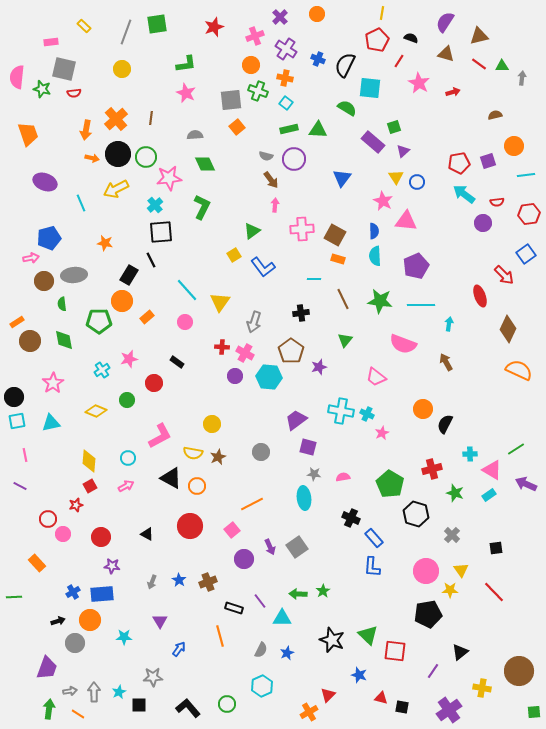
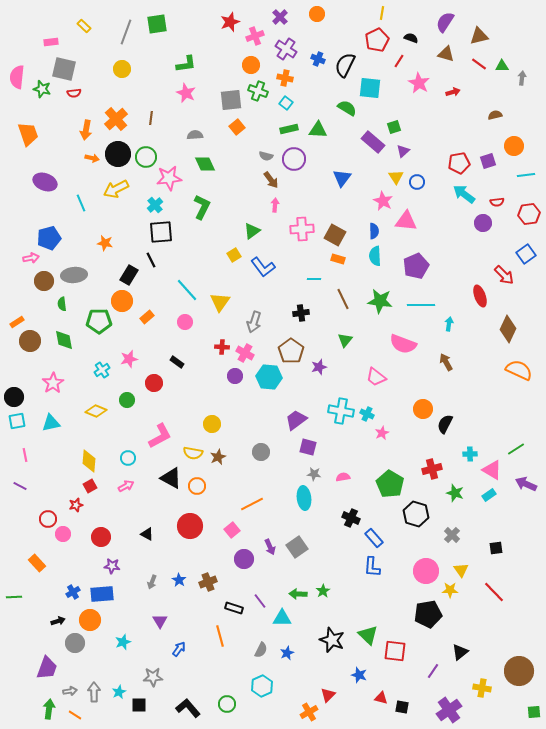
red star at (214, 27): moved 16 px right, 5 px up
cyan star at (124, 637): moved 1 px left, 5 px down; rotated 21 degrees counterclockwise
orange line at (78, 714): moved 3 px left, 1 px down
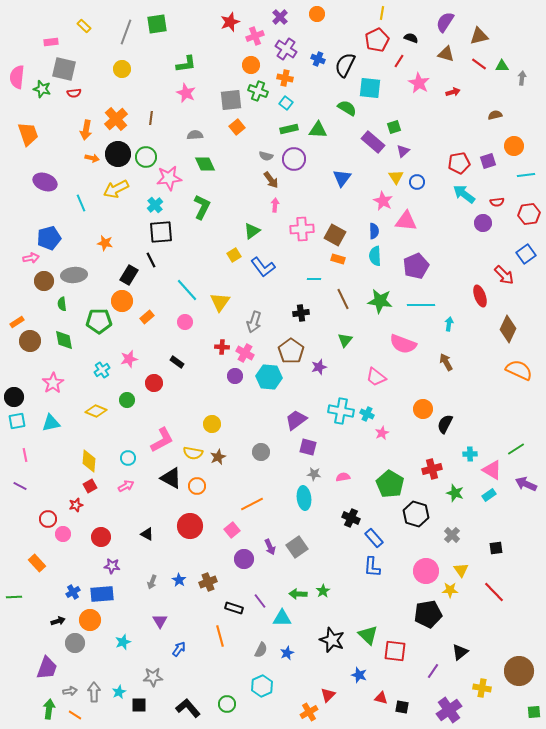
pink L-shape at (160, 436): moved 2 px right, 4 px down
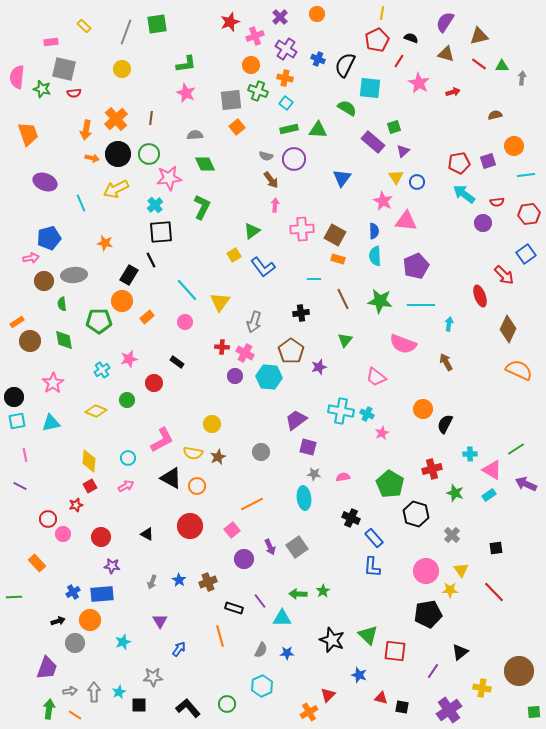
green circle at (146, 157): moved 3 px right, 3 px up
blue star at (287, 653): rotated 24 degrees clockwise
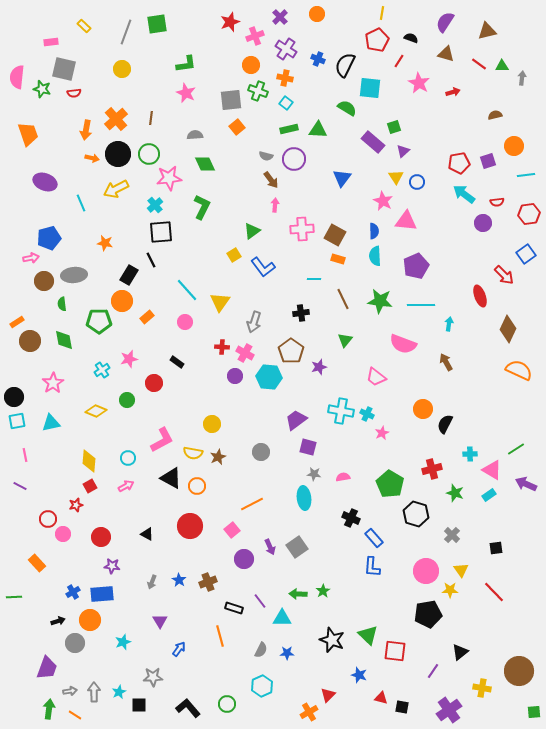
brown triangle at (479, 36): moved 8 px right, 5 px up
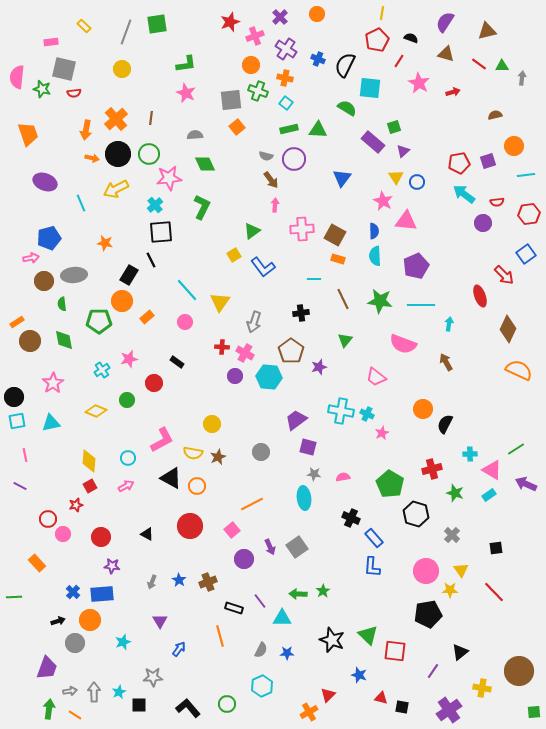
blue cross at (73, 592): rotated 16 degrees counterclockwise
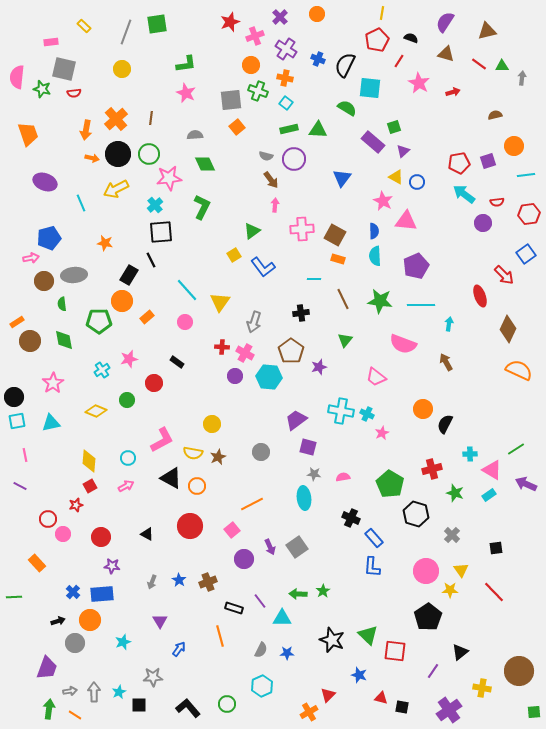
yellow triangle at (396, 177): rotated 28 degrees counterclockwise
black pentagon at (428, 614): moved 3 px down; rotated 24 degrees counterclockwise
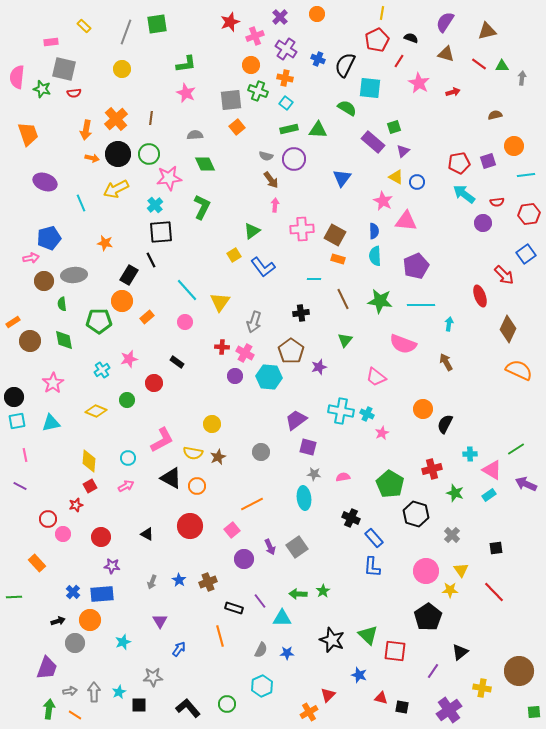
orange rectangle at (17, 322): moved 4 px left
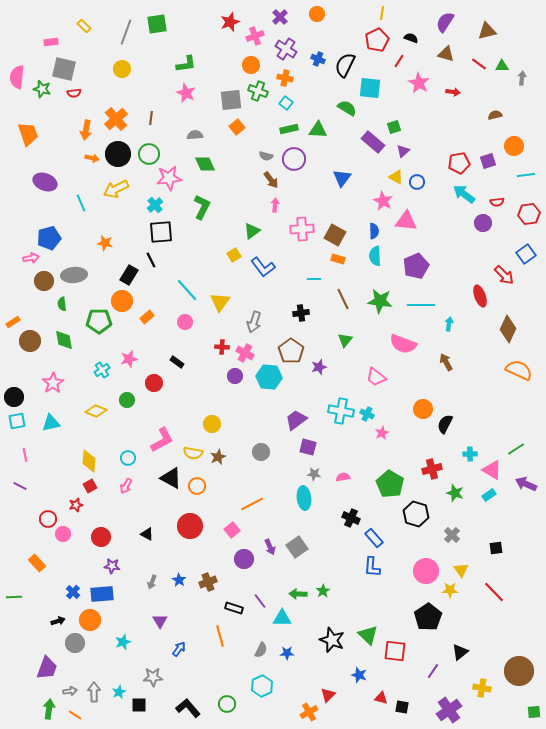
red arrow at (453, 92): rotated 24 degrees clockwise
pink arrow at (126, 486): rotated 147 degrees clockwise
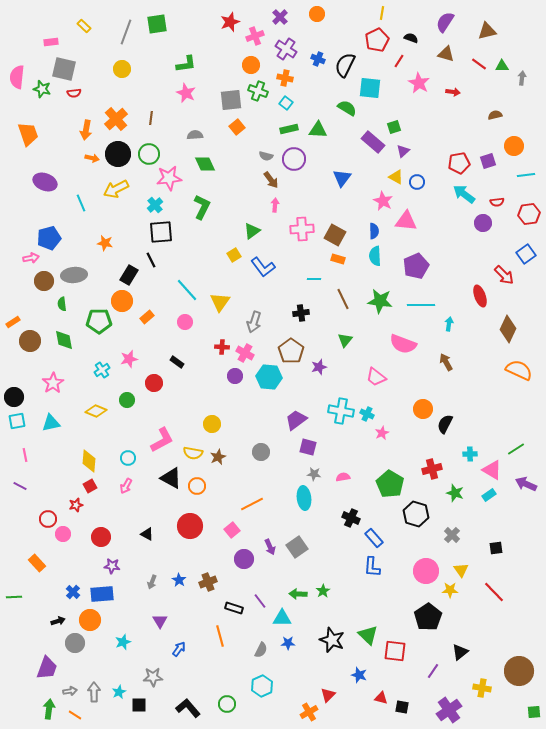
blue star at (287, 653): moved 1 px right, 10 px up
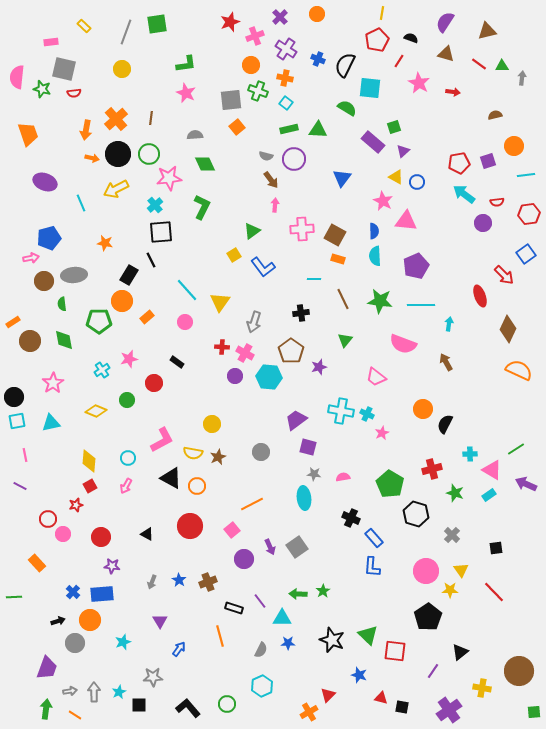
green arrow at (49, 709): moved 3 px left
